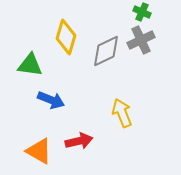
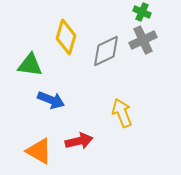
gray cross: moved 2 px right
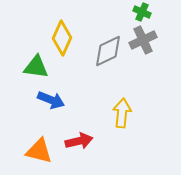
yellow diamond: moved 4 px left, 1 px down; rotated 8 degrees clockwise
gray diamond: moved 2 px right
green triangle: moved 6 px right, 2 px down
yellow arrow: rotated 28 degrees clockwise
orange triangle: rotated 16 degrees counterclockwise
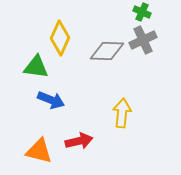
yellow diamond: moved 2 px left
gray diamond: moved 1 px left; rotated 28 degrees clockwise
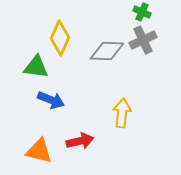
red arrow: moved 1 px right
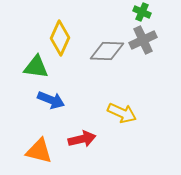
yellow arrow: rotated 108 degrees clockwise
red arrow: moved 2 px right, 2 px up
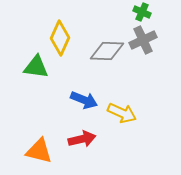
blue arrow: moved 33 px right
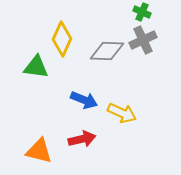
yellow diamond: moved 2 px right, 1 px down
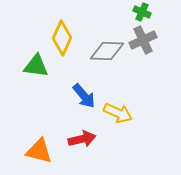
yellow diamond: moved 1 px up
green triangle: moved 1 px up
blue arrow: moved 4 px up; rotated 28 degrees clockwise
yellow arrow: moved 4 px left
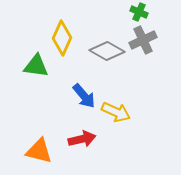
green cross: moved 3 px left
gray diamond: rotated 28 degrees clockwise
yellow arrow: moved 2 px left, 1 px up
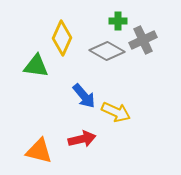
green cross: moved 21 px left, 9 px down; rotated 24 degrees counterclockwise
